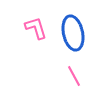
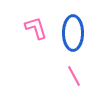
blue ellipse: rotated 12 degrees clockwise
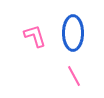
pink L-shape: moved 1 px left, 8 px down
